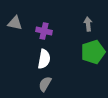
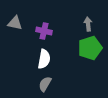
green pentagon: moved 3 px left, 4 px up
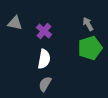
gray arrow: rotated 24 degrees counterclockwise
purple cross: rotated 28 degrees clockwise
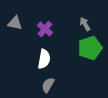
gray arrow: moved 3 px left
purple cross: moved 1 px right, 2 px up
gray semicircle: moved 3 px right, 1 px down
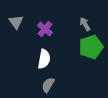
gray triangle: moved 1 px right, 1 px up; rotated 42 degrees clockwise
green pentagon: moved 1 px right, 1 px up
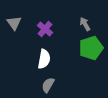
gray triangle: moved 2 px left, 1 px down
green pentagon: moved 1 px down
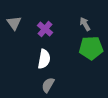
green pentagon: rotated 15 degrees clockwise
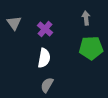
gray arrow: moved 1 px right, 6 px up; rotated 24 degrees clockwise
white semicircle: moved 1 px up
gray semicircle: moved 1 px left
